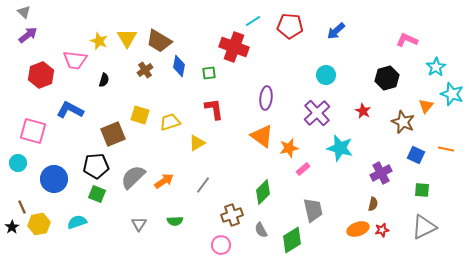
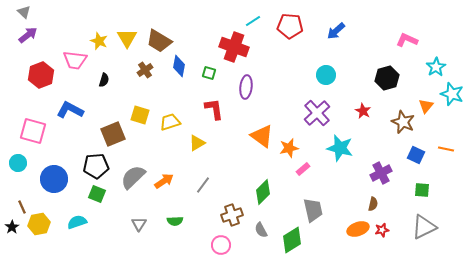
green square at (209, 73): rotated 24 degrees clockwise
purple ellipse at (266, 98): moved 20 px left, 11 px up
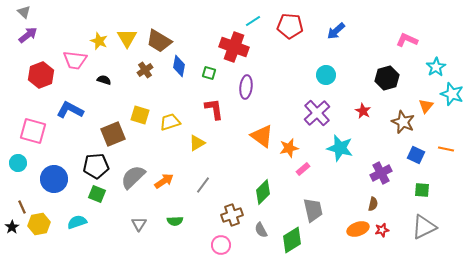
black semicircle at (104, 80): rotated 88 degrees counterclockwise
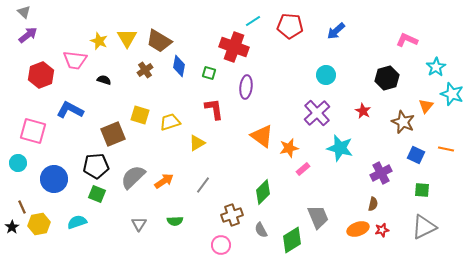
gray trapezoid at (313, 210): moved 5 px right, 7 px down; rotated 10 degrees counterclockwise
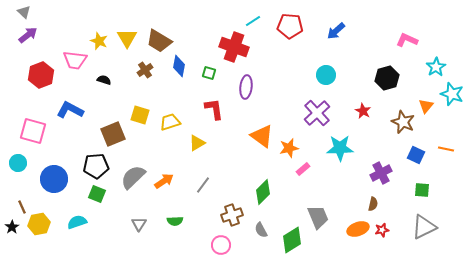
cyan star at (340, 148): rotated 16 degrees counterclockwise
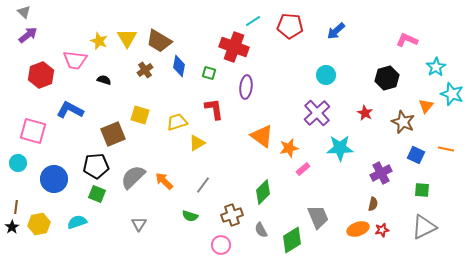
red star at (363, 111): moved 2 px right, 2 px down
yellow trapezoid at (170, 122): moved 7 px right
orange arrow at (164, 181): rotated 102 degrees counterclockwise
brown line at (22, 207): moved 6 px left; rotated 32 degrees clockwise
green semicircle at (175, 221): moved 15 px right, 5 px up; rotated 21 degrees clockwise
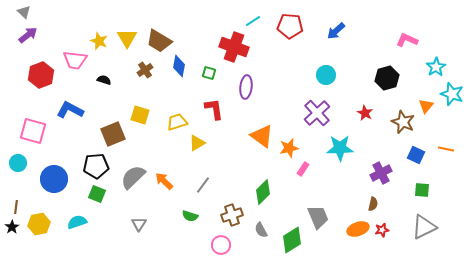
pink rectangle at (303, 169): rotated 16 degrees counterclockwise
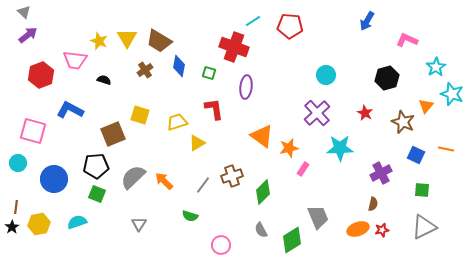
blue arrow at (336, 31): moved 31 px right, 10 px up; rotated 18 degrees counterclockwise
brown cross at (232, 215): moved 39 px up
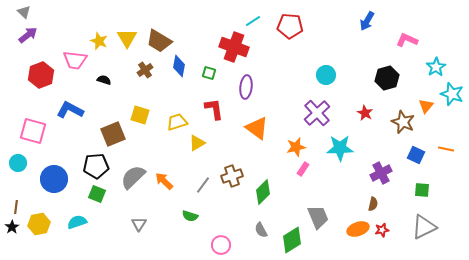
orange triangle at (262, 136): moved 5 px left, 8 px up
orange star at (289, 148): moved 7 px right, 1 px up
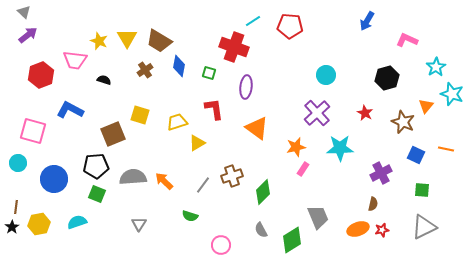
gray semicircle at (133, 177): rotated 40 degrees clockwise
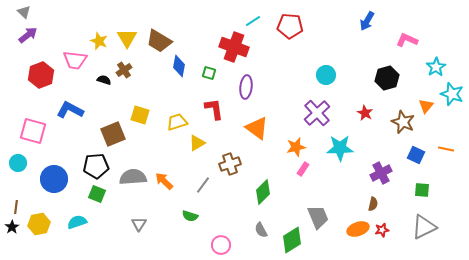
brown cross at (145, 70): moved 21 px left
brown cross at (232, 176): moved 2 px left, 12 px up
